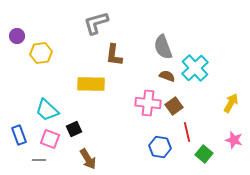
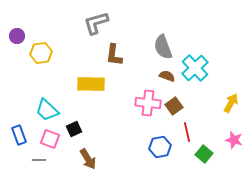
blue hexagon: rotated 20 degrees counterclockwise
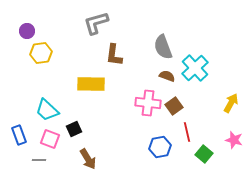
purple circle: moved 10 px right, 5 px up
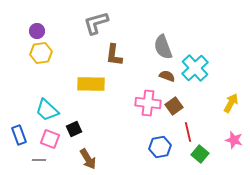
purple circle: moved 10 px right
red line: moved 1 px right
green square: moved 4 px left
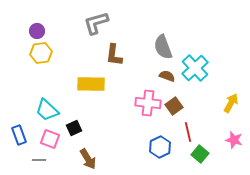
black square: moved 1 px up
blue hexagon: rotated 15 degrees counterclockwise
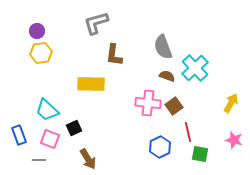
green square: rotated 30 degrees counterclockwise
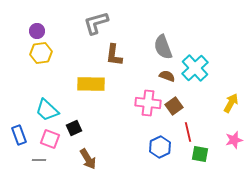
pink star: rotated 30 degrees counterclockwise
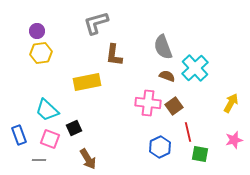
yellow rectangle: moved 4 px left, 2 px up; rotated 12 degrees counterclockwise
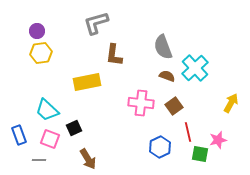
pink cross: moved 7 px left
pink star: moved 16 px left
